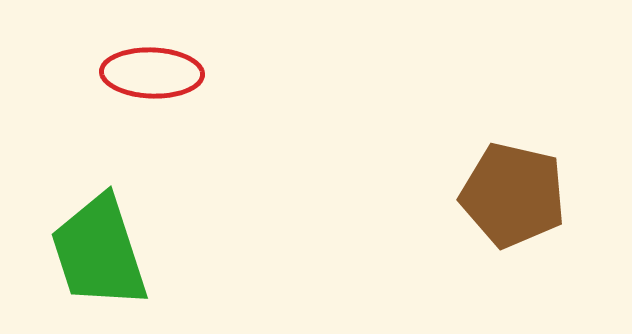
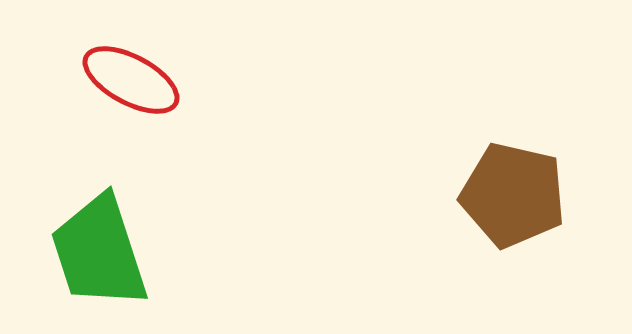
red ellipse: moved 21 px left, 7 px down; rotated 26 degrees clockwise
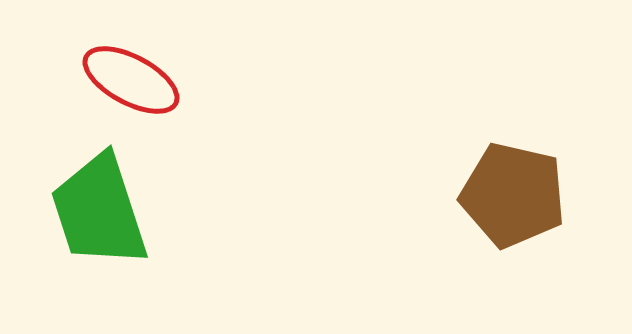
green trapezoid: moved 41 px up
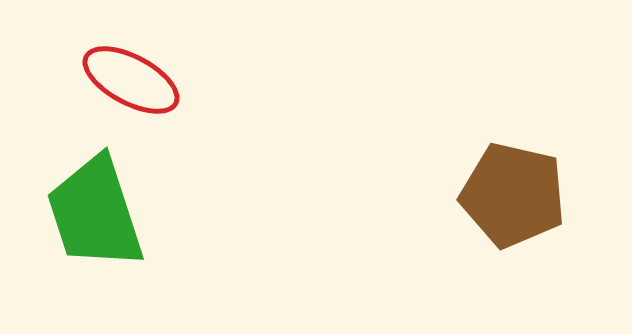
green trapezoid: moved 4 px left, 2 px down
